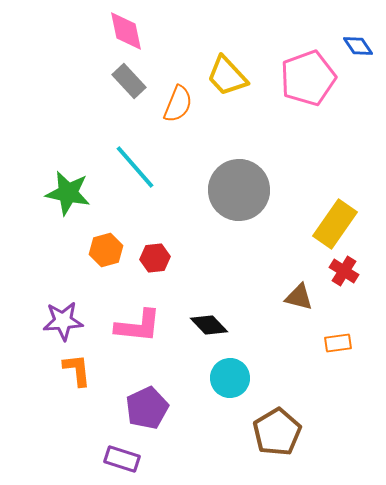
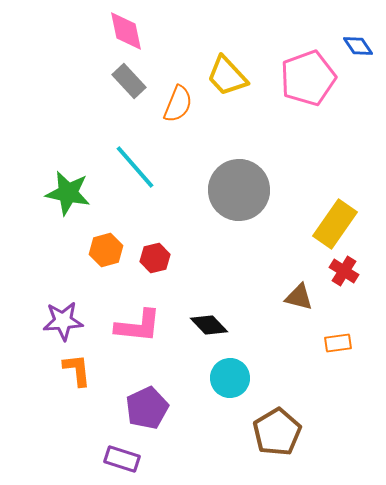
red hexagon: rotated 8 degrees counterclockwise
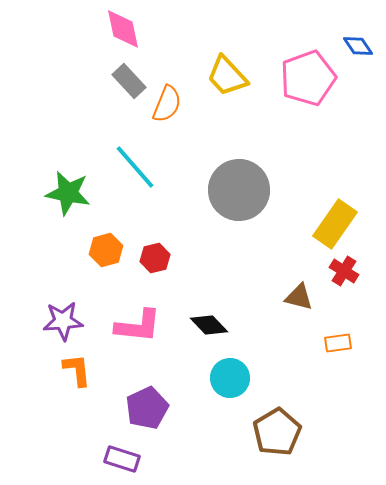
pink diamond: moved 3 px left, 2 px up
orange semicircle: moved 11 px left
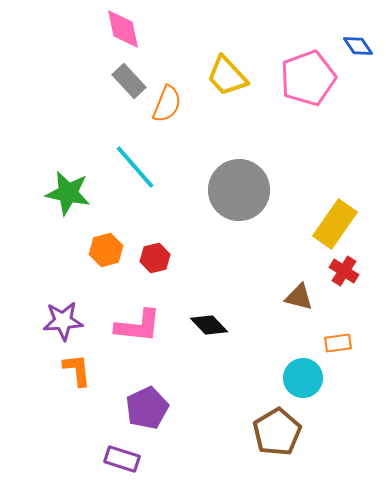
cyan circle: moved 73 px right
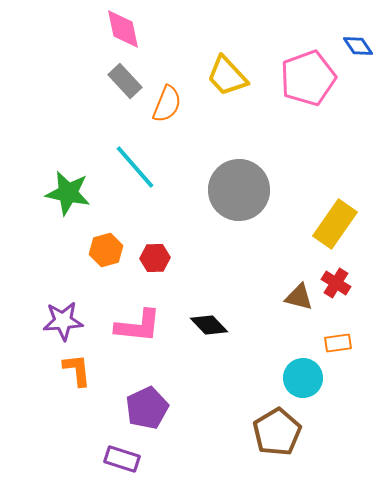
gray rectangle: moved 4 px left
red hexagon: rotated 12 degrees clockwise
red cross: moved 8 px left, 12 px down
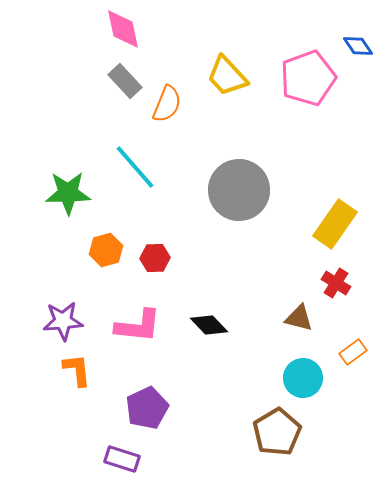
green star: rotated 12 degrees counterclockwise
brown triangle: moved 21 px down
orange rectangle: moved 15 px right, 9 px down; rotated 28 degrees counterclockwise
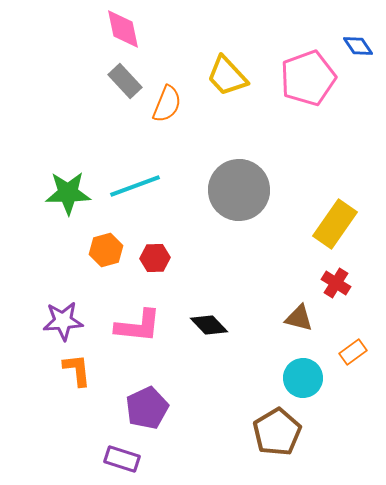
cyan line: moved 19 px down; rotated 69 degrees counterclockwise
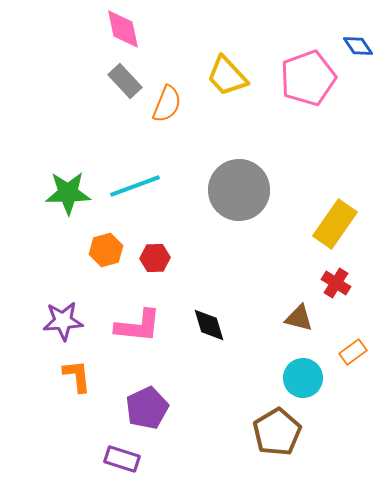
black diamond: rotated 27 degrees clockwise
orange L-shape: moved 6 px down
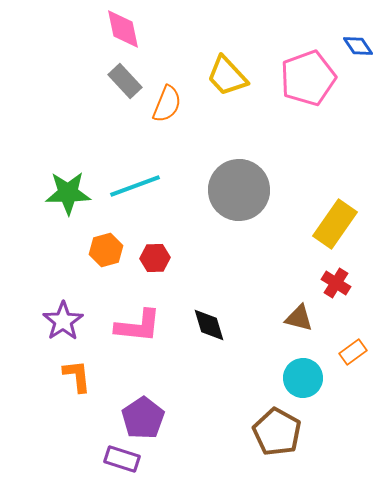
purple star: rotated 30 degrees counterclockwise
purple pentagon: moved 4 px left, 10 px down; rotated 9 degrees counterclockwise
brown pentagon: rotated 12 degrees counterclockwise
